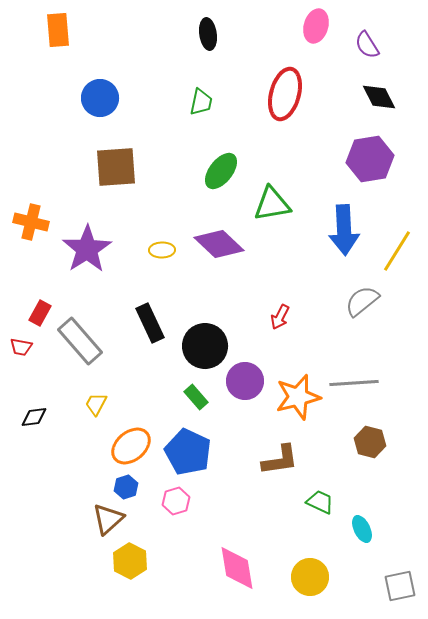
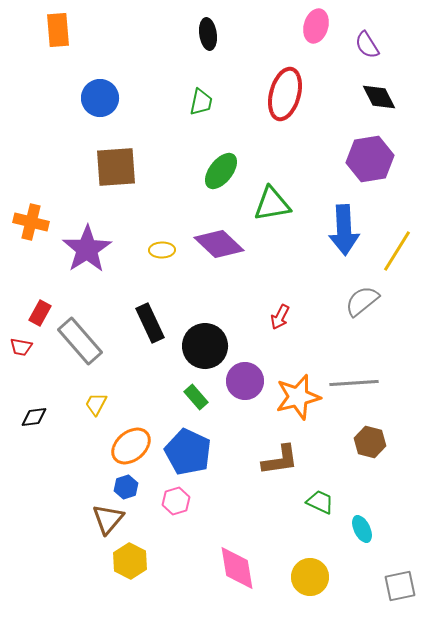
brown triangle at (108, 519): rotated 8 degrees counterclockwise
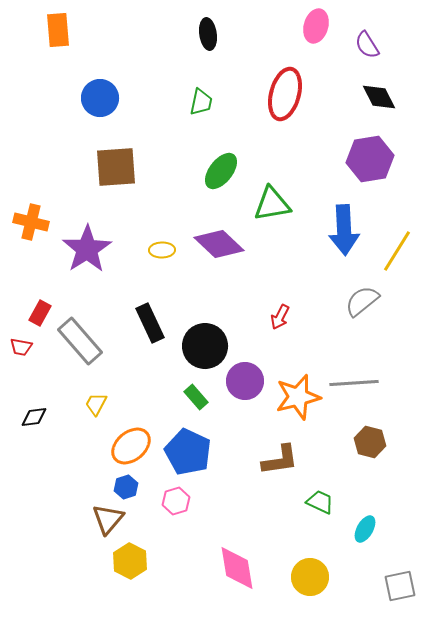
cyan ellipse at (362, 529): moved 3 px right; rotated 56 degrees clockwise
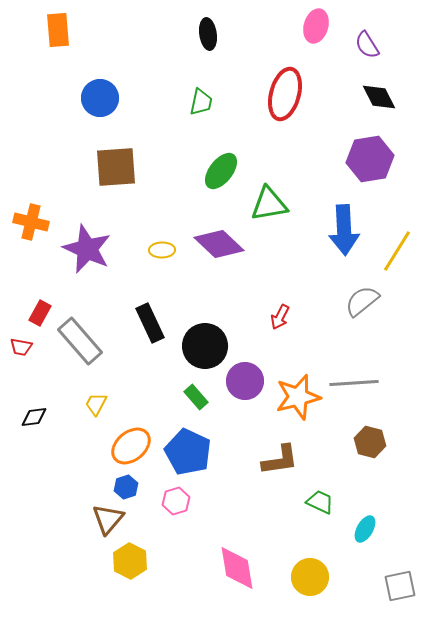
green triangle at (272, 204): moved 3 px left
purple star at (87, 249): rotated 15 degrees counterclockwise
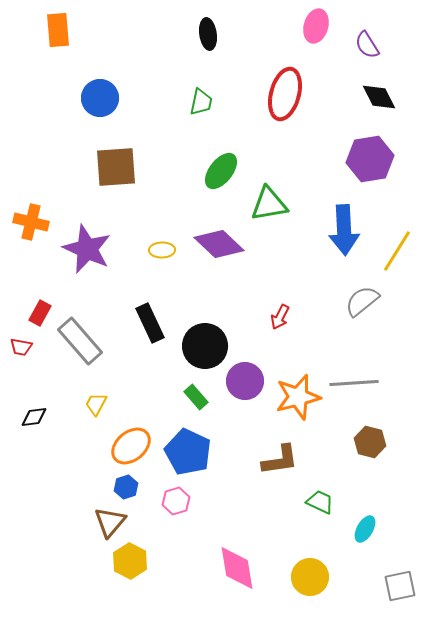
brown triangle at (108, 519): moved 2 px right, 3 px down
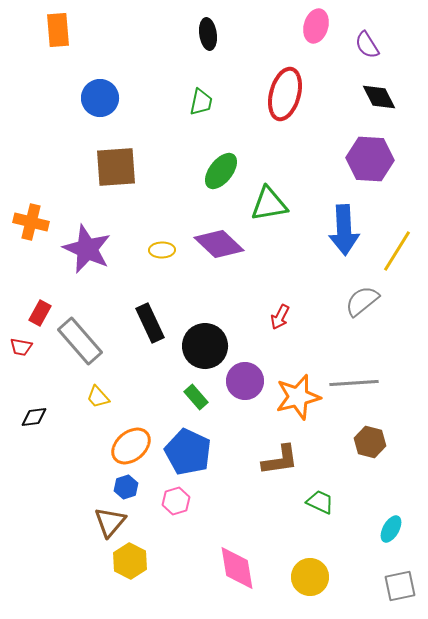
purple hexagon at (370, 159): rotated 12 degrees clockwise
yellow trapezoid at (96, 404): moved 2 px right, 7 px up; rotated 70 degrees counterclockwise
cyan ellipse at (365, 529): moved 26 px right
